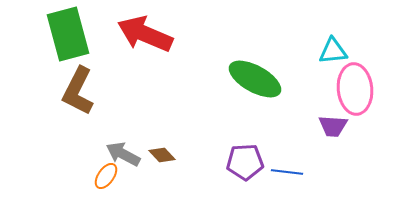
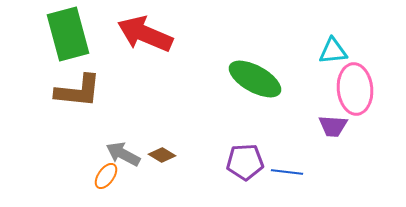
brown L-shape: rotated 111 degrees counterclockwise
brown diamond: rotated 16 degrees counterclockwise
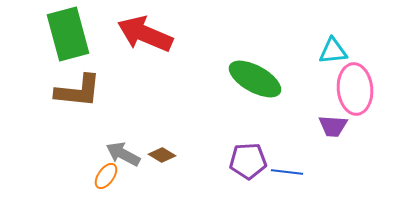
purple pentagon: moved 3 px right, 1 px up
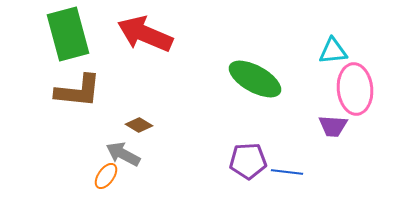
brown diamond: moved 23 px left, 30 px up
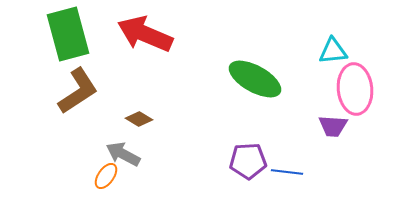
brown L-shape: rotated 39 degrees counterclockwise
brown diamond: moved 6 px up
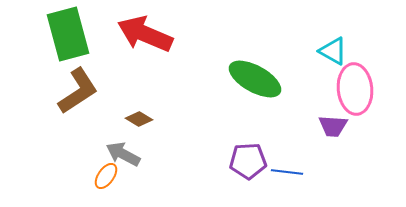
cyan triangle: rotated 36 degrees clockwise
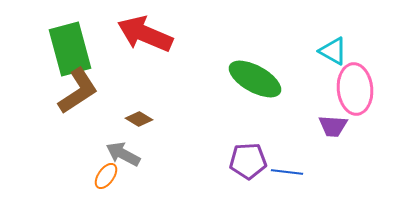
green rectangle: moved 2 px right, 15 px down
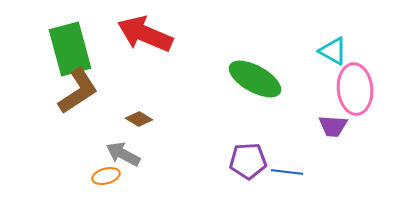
orange ellipse: rotated 40 degrees clockwise
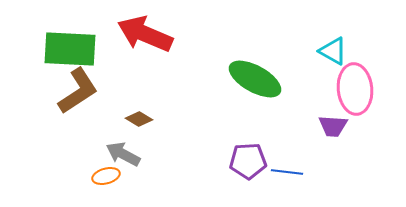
green rectangle: rotated 72 degrees counterclockwise
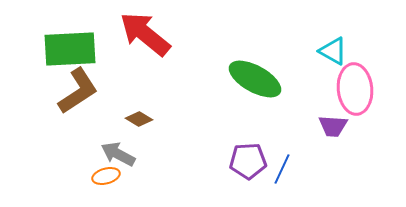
red arrow: rotated 16 degrees clockwise
green rectangle: rotated 6 degrees counterclockwise
gray arrow: moved 5 px left
blue line: moved 5 px left, 3 px up; rotated 72 degrees counterclockwise
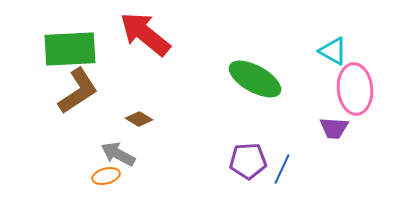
purple trapezoid: moved 1 px right, 2 px down
